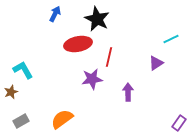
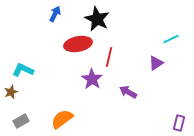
cyan L-shape: rotated 35 degrees counterclockwise
purple star: rotated 30 degrees counterclockwise
purple arrow: rotated 60 degrees counterclockwise
purple rectangle: rotated 21 degrees counterclockwise
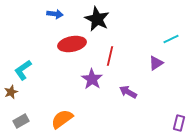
blue arrow: rotated 70 degrees clockwise
red ellipse: moved 6 px left
red line: moved 1 px right, 1 px up
cyan L-shape: rotated 60 degrees counterclockwise
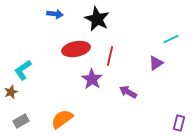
red ellipse: moved 4 px right, 5 px down
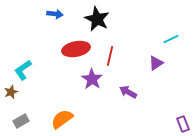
purple rectangle: moved 4 px right, 1 px down; rotated 35 degrees counterclockwise
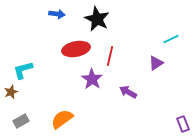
blue arrow: moved 2 px right
cyan L-shape: rotated 20 degrees clockwise
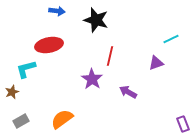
blue arrow: moved 3 px up
black star: moved 1 px left, 1 px down; rotated 10 degrees counterclockwise
red ellipse: moved 27 px left, 4 px up
purple triangle: rotated 14 degrees clockwise
cyan L-shape: moved 3 px right, 1 px up
brown star: moved 1 px right
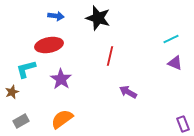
blue arrow: moved 1 px left, 5 px down
black star: moved 2 px right, 2 px up
purple triangle: moved 19 px right; rotated 42 degrees clockwise
purple star: moved 31 px left
